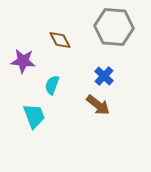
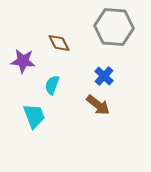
brown diamond: moved 1 px left, 3 px down
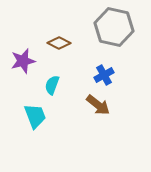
gray hexagon: rotated 9 degrees clockwise
brown diamond: rotated 35 degrees counterclockwise
purple star: rotated 20 degrees counterclockwise
blue cross: moved 1 px up; rotated 18 degrees clockwise
cyan trapezoid: moved 1 px right
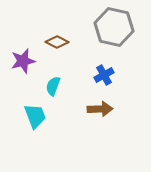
brown diamond: moved 2 px left, 1 px up
cyan semicircle: moved 1 px right, 1 px down
brown arrow: moved 2 px right, 4 px down; rotated 40 degrees counterclockwise
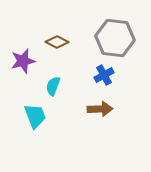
gray hexagon: moved 1 px right, 11 px down; rotated 6 degrees counterclockwise
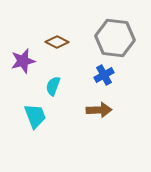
brown arrow: moved 1 px left, 1 px down
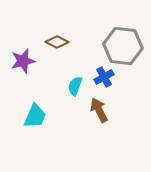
gray hexagon: moved 8 px right, 8 px down
blue cross: moved 2 px down
cyan semicircle: moved 22 px right
brown arrow: rotated 115 degrees counterclockwise
cyan trapezoid: rotated 44 degrees clockwise
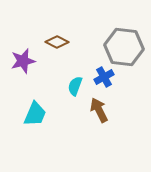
gray hexagon: moved 1 px right, 1 px down
cyan trapezoid: moved 2 px up
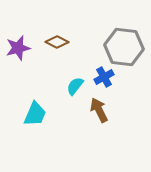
purple star: moved 5 px left, 13 px up
cyan semicircle: rotated 18 degrees clockwise
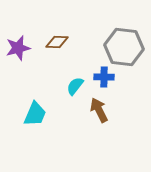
brown diamond: rotated 25 degrees counterclockwise
blue cross: rotated 30 degrees clockwise
